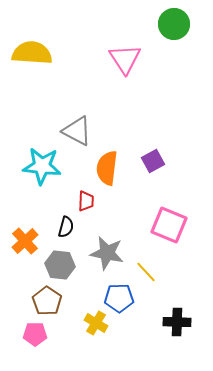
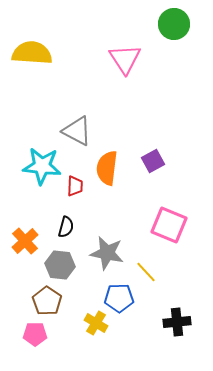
red trapezoid: moved 11 px left, 15 px up
black cross: rotated 8 degrees counterclockwise
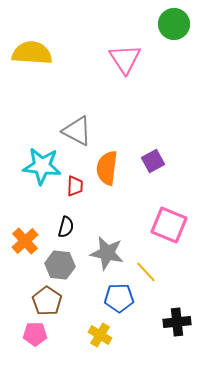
yellow cross: moved 4 px right, 12 px down
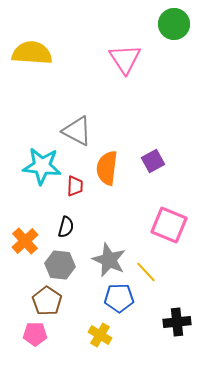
gray star: moved 2 px right, 7 px down; rotated 12 degrees clockwise
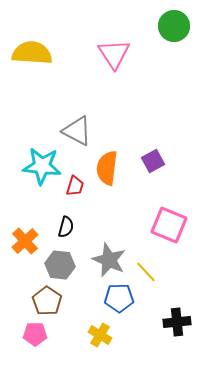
green circle: moved 2 px down
pink triangle: moved 11 px left, 5 px up
red trapezoid: rotated 15 degrees clockwise
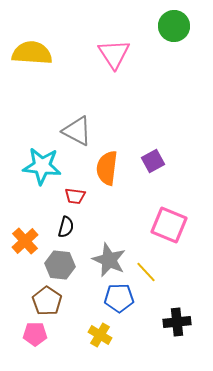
red trapezoid: moved 10 px down; rotated 80 degrees clockwise
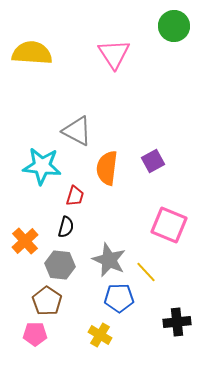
red trapezoid: rotated 80 degrees counterclockwise
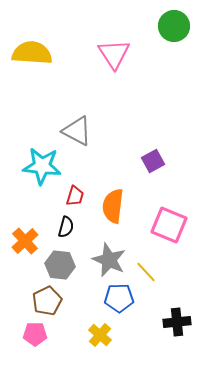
orange semicircle: moved 6 px right, 38 px down
brown pentagon: rotated 12 degrees clockwise
yellow cross: rotated 10 degrees clockwise
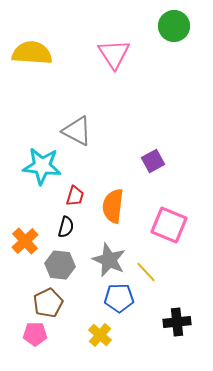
brown pentagon: moved 1 px right, 2 px down
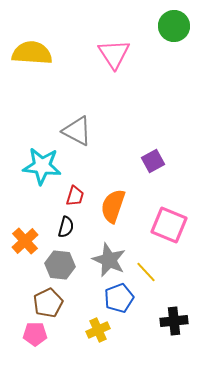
orange semicircle: rotated 12 degrees clockwise
blue pentagon: rotated 20 degrees counterclockwise
black cross: moved 3 px left, 1 px up
yellow cross: moved 2 px left, 5 px up; rotated 25 degrees clockwise
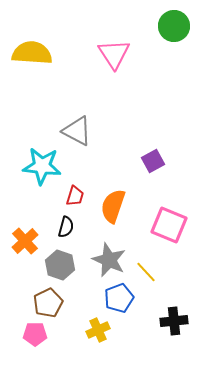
gray hexagon: rotated 12 degrees clockwise
